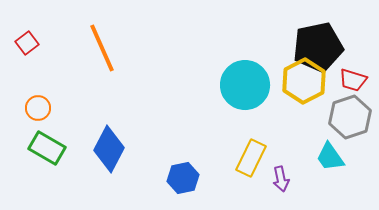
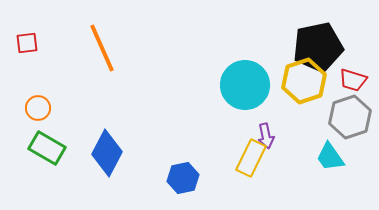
red square: rotated 30 degrees clockwise
yellow hexagon: rotated 9 degrees clockwise
blue diamond: moved 2 px left, 4 px down
purple arrow: moved 15 px left, 43 px up
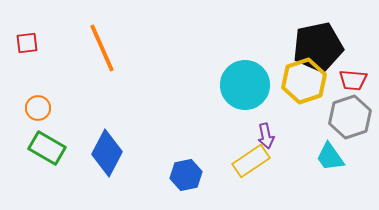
red trapezoid: rotated 12 degrees counterclockwise
yellow rectangle: moved 3 px down; rotated 30 degrees clockwise
blue hexagon: moved 3 px right, 3 px up
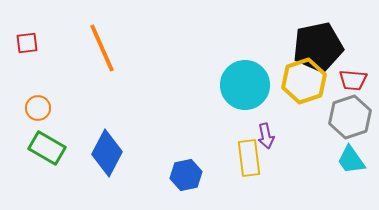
cyan trapezoid: moved 21 px right, 3 px down
yellow rectangle: moved 2 px left, 3 px up; rotated 63 degrees counterclockwise
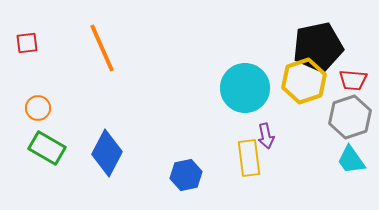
cyan circle: moved 3 px down
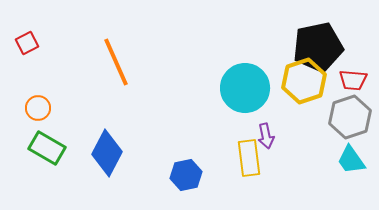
red square: rotated 20 degrees counterclockwise
orange line: moved 14 px right, 14 px down
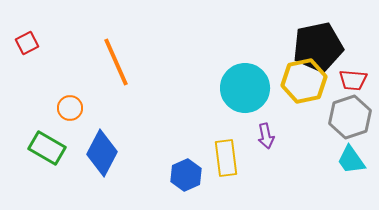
yellow hexagon: rotated 6 degrees clockwise
orange circle: moved 32 px right
blue diamond: moved 5 px left
yellow rectangle: moved 23 px left
blue hexagon: rotated 12 degrees counterclockwise
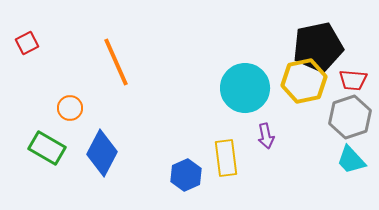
cyan trapezoid: rotated 8 degrees counterclockwise
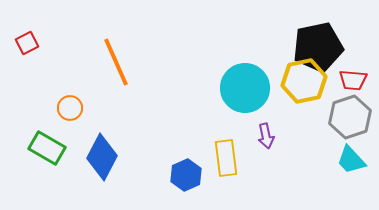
blue diamond: moved 4 px down
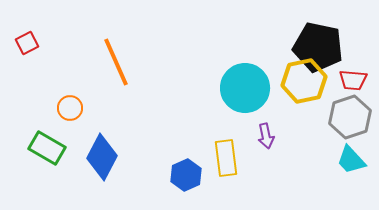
black pentagon: rotated 24 degrees clockwise
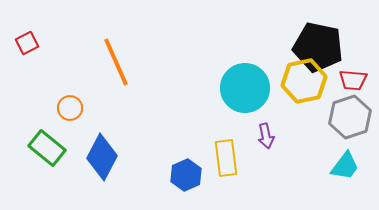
green rectangle: rotated 9 degrees clockwise
cyan trapezoid: moved 6 px left, 6 px down; rotated 100 degrees counterclockwise
